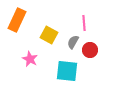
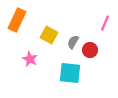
pink line: moved 21 px right; rotated 28 degrees clockwise
cyan square: moved 3 px right, 2 px down
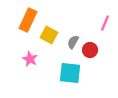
orange rectangle: moved 11 px right
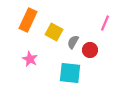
yellow square: moved 5 px right, 3 px up
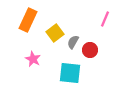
pink line: moved 4 px up
yellow square: moved 1 px right, 1 px down; rotated 24 degrees clockwise
pink star: moved 3 px right
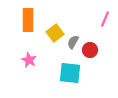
orange rectangle: rotated 25 degrees counterclockwise
pink star: moved 4 px left, 1 px down
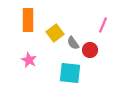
pink line: moved 2 px left, 6 px down
gray semicircle: moved 1 px down; rotated 64 degrees counterclockwise
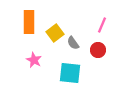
orange rectangle: moved 1 px right, 2 px down
pink line: moved 1 px left
red circle: moved 8 px right
pink star: moved 5 px right
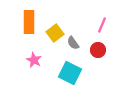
cyan square: rotated 20 degrees clockwise
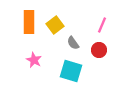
yellow square: moved 8 px up
red circle: moved 1 px right
cyan square: moved 1 px right, 2 px up; rotated 10 degrees counterclockwise
